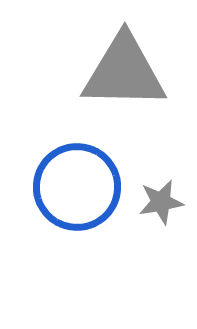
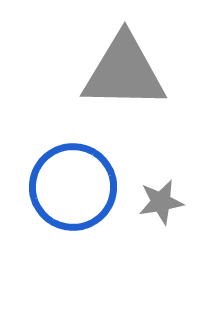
blue circle: moved 4 px left
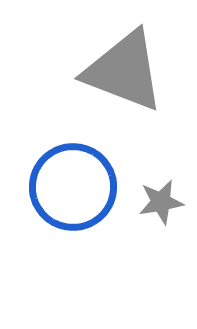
gray triangle: moved 1 px up; rotated 20 degrees clockwise
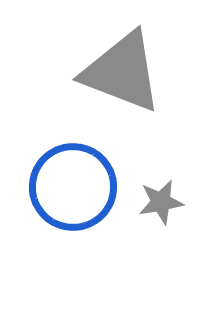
gray triangle: moved 2 px left, 1 px down
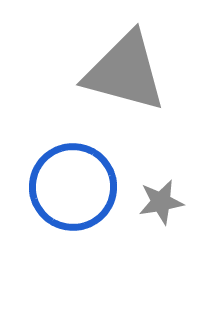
gray triangle: moved 3 px right; rotated 6 degrees counterclockwise
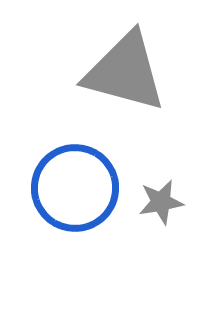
blue circle: moved 2 px right, 1 px down
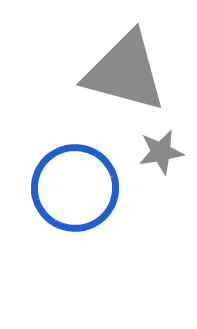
gray star: moved 50 px up
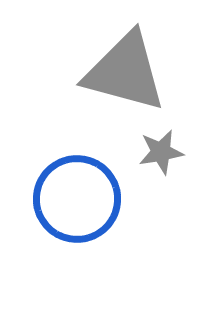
blue circle: moved 2 px right, 11 px down
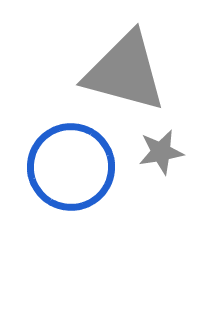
blue circle: moved 6 px left, 32 px up
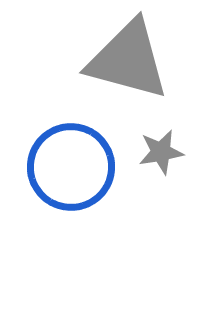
gray triangle: moved 3 px right, 12 px up
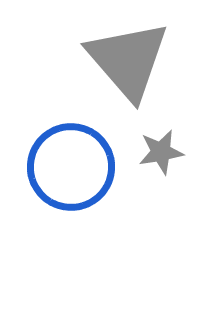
gray triangle: rotated 34 degrees clockwise
